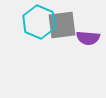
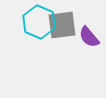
purple semicircle: moved 1 px right, 1 px up; rotated 45 degrees clockwise
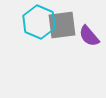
purple semicircle: moved 1 px up
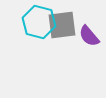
cyan hexagon: rotated 8 degrees counterclockwise
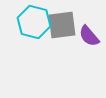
cyan hexagon: moved 5 px left
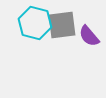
cyan hexagon: moved 1 px right, 1 px down
